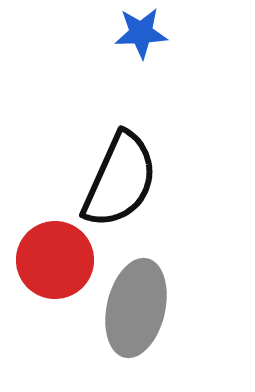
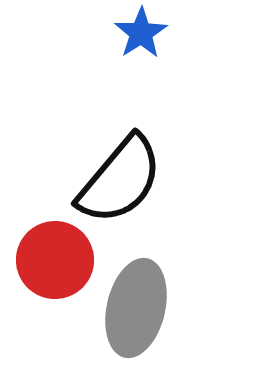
blue star: rotated 30 degrees counterclockwise
black semicircle: rotated 16 degrees clockwise
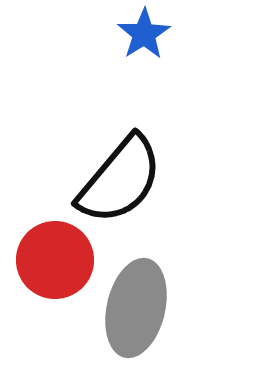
blue star: moved 3 px right, 1 px down
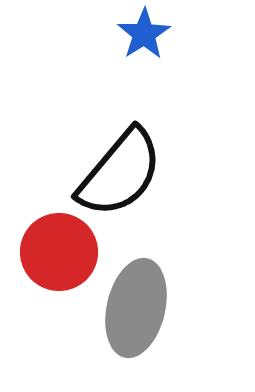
black semicircle: moved 7 px up
red circle: moved 4 px right, 8 px up
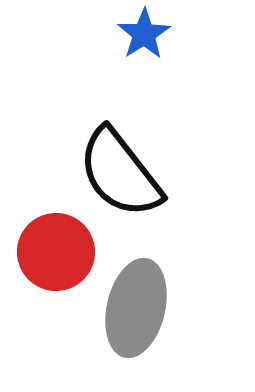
black semicircle: rotated 102 degrees clockwise
red circle: moved 3 px left
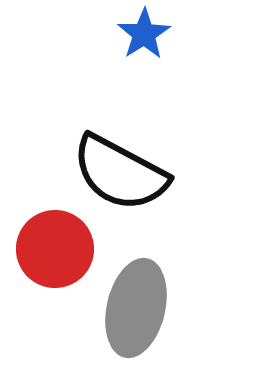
black semicircle: rotated 24 degrees counterclockwise
red circle: moved 1 px left, 3 px up
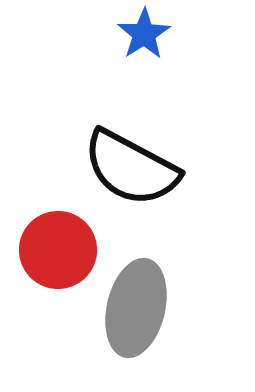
black semicircle: moved 11 px right, 5 px up
red circle: moved 3 px right, 1 px down
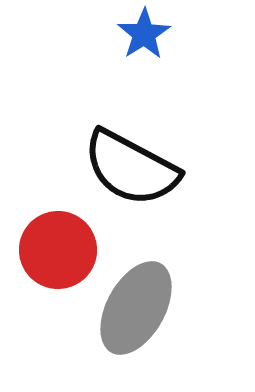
gray ellipse: rotated 16 degrees clockwise
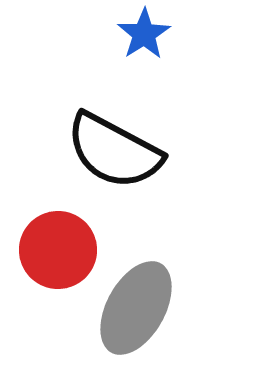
black semicircle: moved 17 px left, 17 px up
